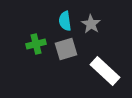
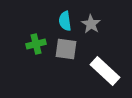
gray square: rotated 25 degrees clockwise
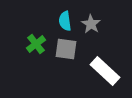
green cross: rotated 24 degrees counterclockwise
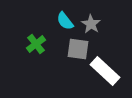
cyan semicircle: rotated 30 degrees counterclockwise
gray square: moved 12 px right
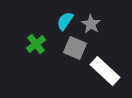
cyan semicircle: rotated 72 degrees clockwise
gray square: moved 3 px left, 1 px up; rotated 15 degrees clockwise
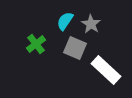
white rectangle: moved 1 px right, 1 px up
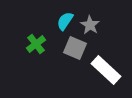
gray star: moved 1 px left, 1 px down
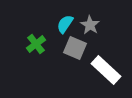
cyan semicircle: moved 3 px down
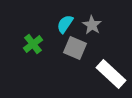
gray star: moved 2 px right
green cross: moved 3 px left
white rectangle: moved 5 px right, 4 px down
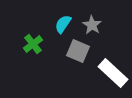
cyan semicircle: moved 2 px left
gray square: moved 3 px right, 3 px down
white rectangle: moved 2 px right, 1 px up
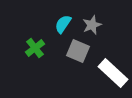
gray star: rotated 18 degrees clockwise
green cross: moved 2 px right, 4 px down
